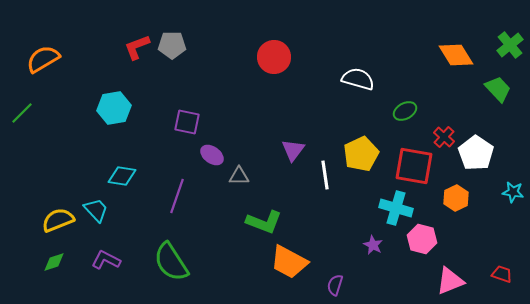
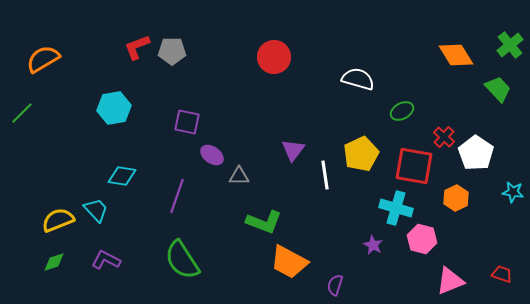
gray pentagon: moved 6 px down
green ellipse: moved 3 px left
green semicircle: moved 11 px right, 2 px up
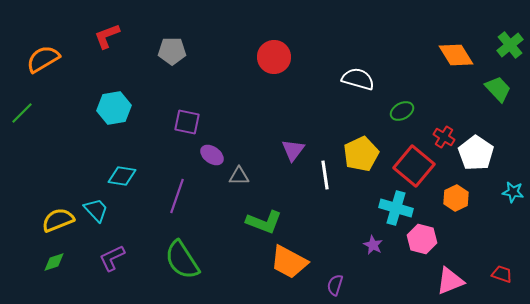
red L-shape: moved 30 px left, 11 px up
red cross: rotated 10 degrees counterclockwise
red square: rotated 30 degrees clockwise
purple L-shape: moved 6 px right, 2 px up; rotated 52 degrees counterclockwise
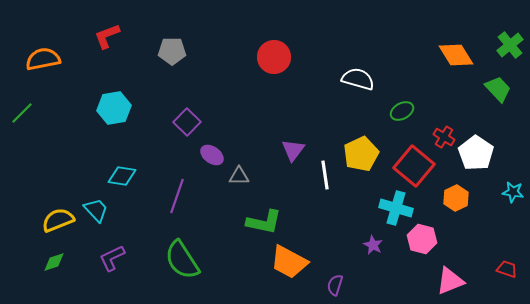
orange semicircle: rotated 20 degrees clockwise
purple square: rotated 32 degrees clockwise
green L-shape: rotated 9 degrees counterclockwise
red trapezoid: moved 5 px right, 5 px up
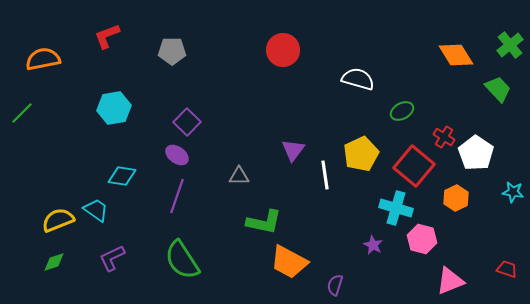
red circle: moved 9 px right, 7 px up
purple ellipse: moved 35 px left
cyan trapezoid: rotated 12 degrees counterclockwise
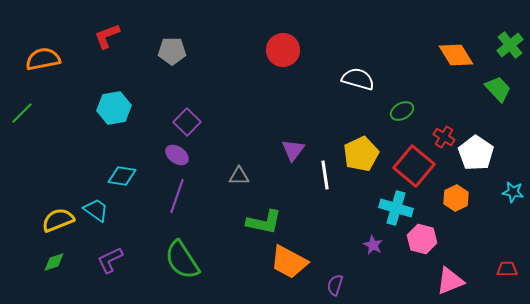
purple L-shape: moved 2 px left, 2 px down
red trapezoid: rotated 20 degrees counterclockwise
